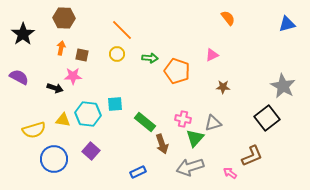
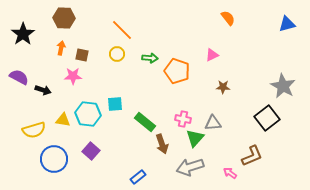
black arrow: moved 12 px left, 2 px down
gray triangle: rotated 12 degrees clockwise
blue rectangle: moved 5 px down; rotated 14 degrees counterclockwise
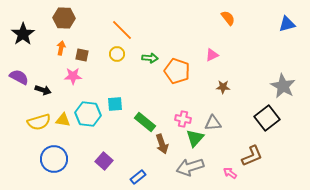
yellow semicircle: moved 5 px right, 8 px up
purple square: moved 13 px right, 10 px down
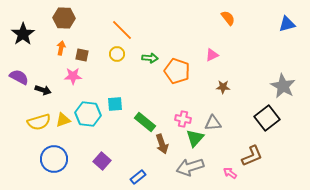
yellow triangle: rotated 28 degrees counterclockwise
purple square: moved 2 px left
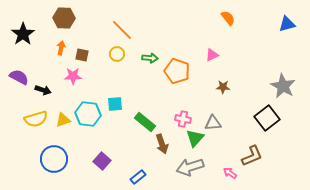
yellow semicircle: moved 3 px left, 3 px up
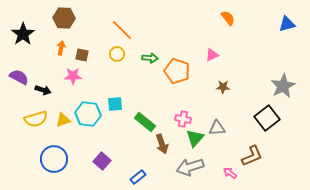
gray star: rotated 15 degrees clockwise
gray triangle: moved 4 px right, 5 px down
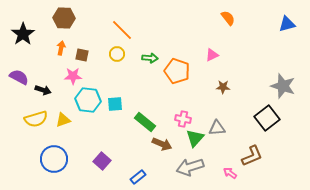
gray star: rotated 25 degrees counterclockwise
cyan hexagon: moved 14 px up
brown arrow: rotated 48 degrees counterclockwise
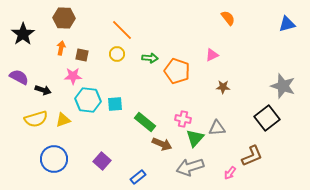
pink arrow: rotated 88 degrees counterclockwise
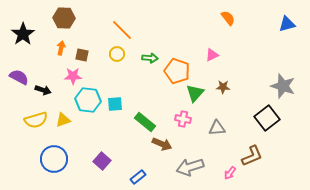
yellow semicircle: moved 1 px down
green triangle: moved 45 px up
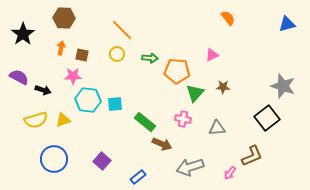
orange pentagon: rotated 15 degrees counterclockwise
